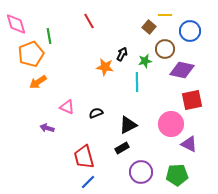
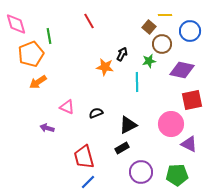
brown circle: moved 3 px left, 5 px up
green star: moved 4 px right
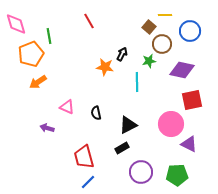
black semicircle: rotated 80 degrees counterclockwise
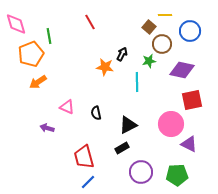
red line: moved 1 px right, 1 px down
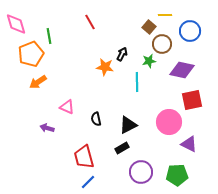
black semicircle: moved 6 px down
pink circle: moved 2 px left, 2 px up
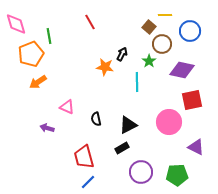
green star: rotated 24 degrees counterclockwise
purple triangle: moved 7 px right, 3 px down
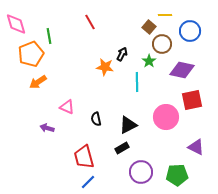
pink circle: moved 3 px left, 5 px up
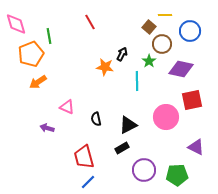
purple diamond: moved 1 px left, 1 px up
cyan line: moved 1 px up
purple circle: moved 3 px right, 2 px up
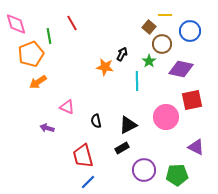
red line: moved 18 px left, 1 px down
black semicircle: moved 2 px down
red trapezoid: moved 1 px left, 1 px up
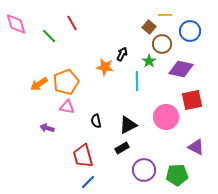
green line: rotated 35 degrees counterclockwise
orange pentagon: moved 35 px right, 28 px down
orange arrow: moved 1 px right, 2 px down
pink triangle: rotated 14 degrees counterclockwise
